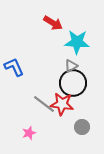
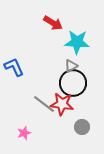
pink star: moved 5 px left
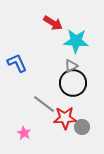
cyan star: moved 1 px left, 1 px up
blue L-shape: moved 3 px right, 4 px up
red star: moved 3 px right, 14 px down; rotated 10 degrees counterclockwise
pink star: rotated 24 degrees counterclockwise
